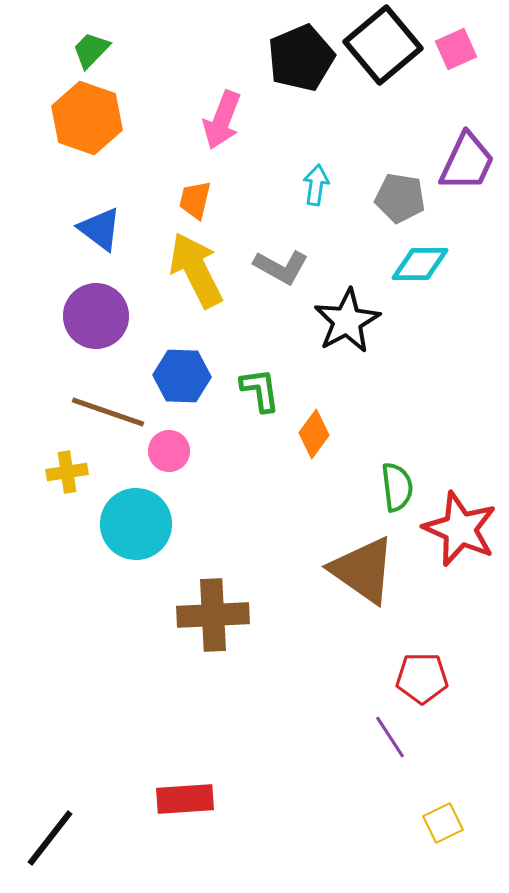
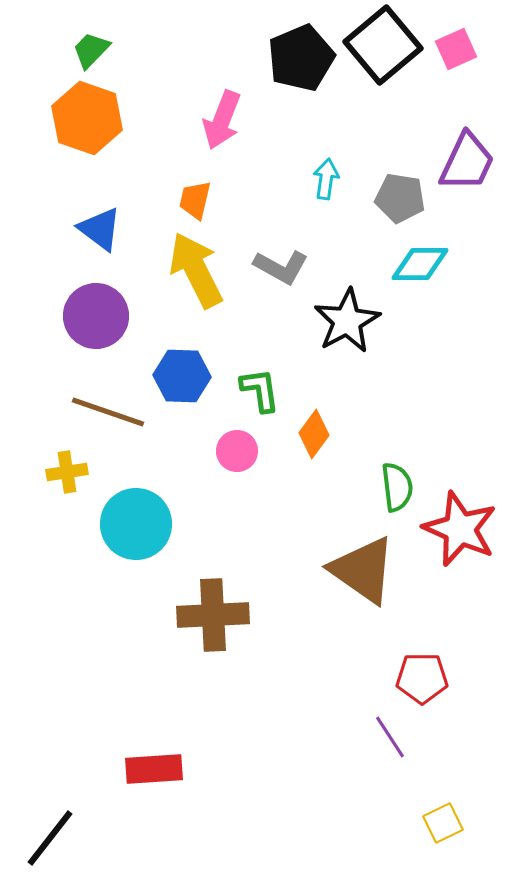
cyan arrow: moved 10 px right, 6 px up
pink circle: moved 68 px right
red rectangle: moved 31 px left, 30 px up
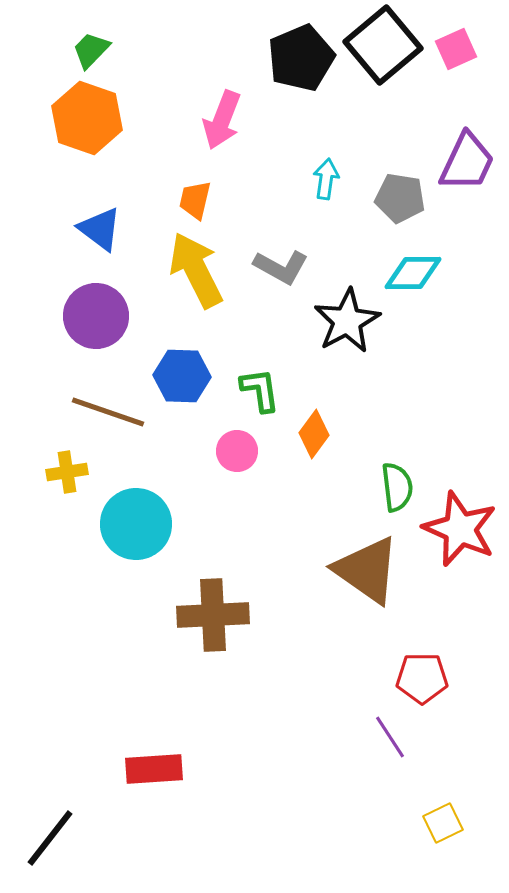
cyan diamond: moved 7 px left, 9 px down
brown triangle: moved 4 px right
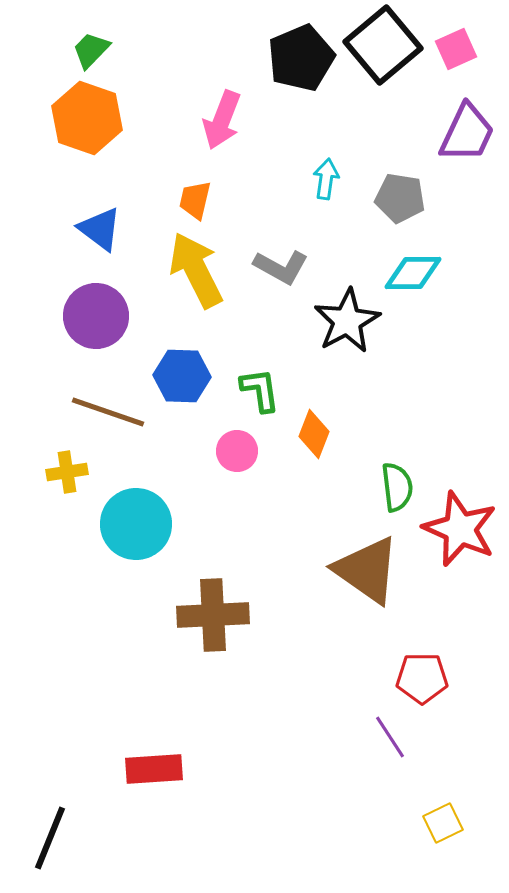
purple trapezoid: moved 29 px up
orange diamond: rotated 15 degrees counterclockwise
black line: rotated 16 degrees counterclockwise
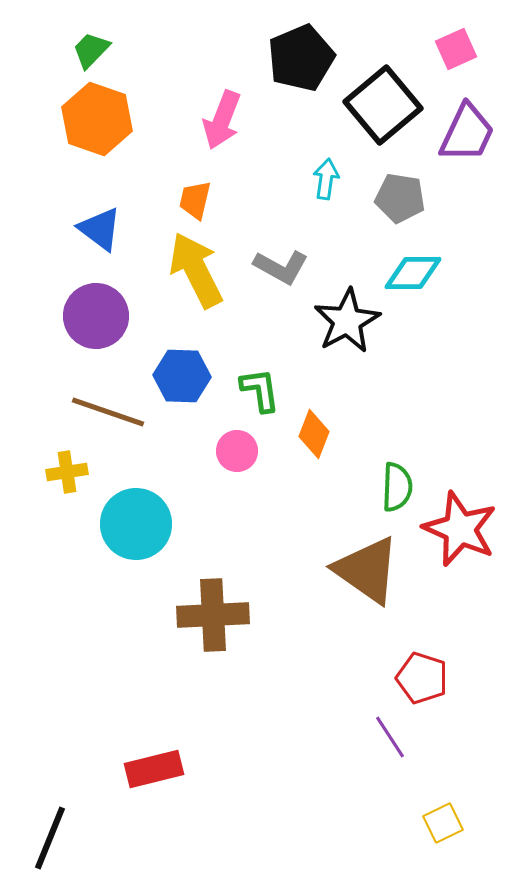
black square: moved 60 px down
orange hexagon: moved 10 px right, 1 px down
green semicircle: rotated 9 degrees clockwise
red pentagon: rotated 18 degrees clockwise
red rectangle: rotated 10 degrees counterclockwise
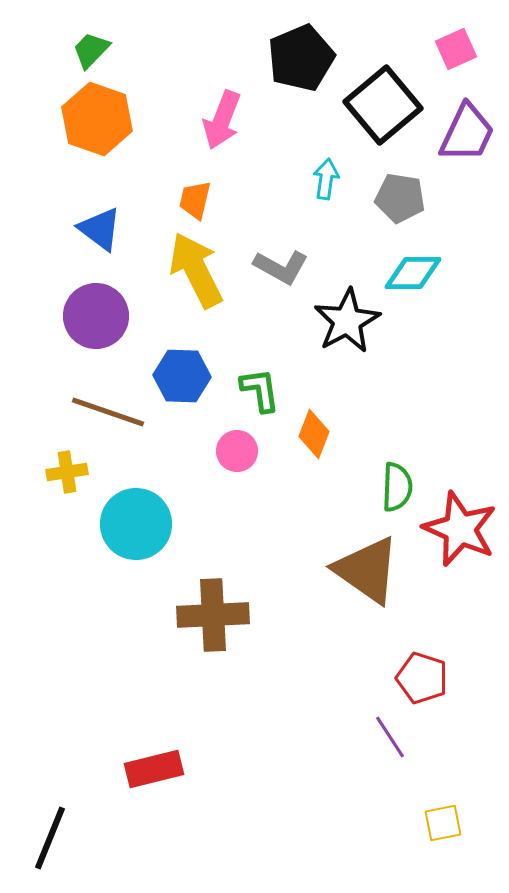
yellow square: rotated 15 degrees clockwise
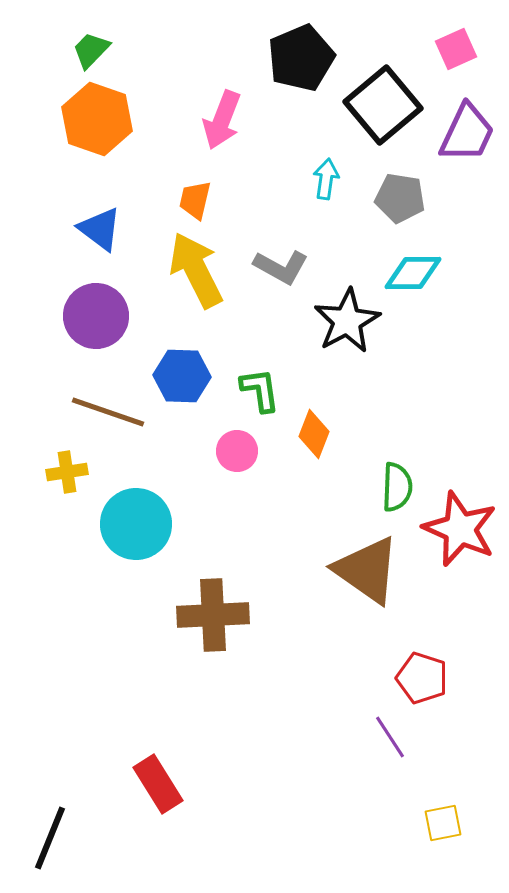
red rectangle: moved 4 px right, 15 px down; rotated 72 degrees clockwise
